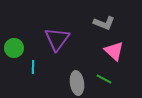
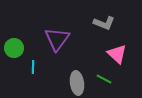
pink triangle: moved 3 px right, 3 px down
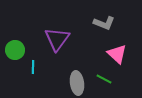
green circle: moved 1 px right, 2 px down
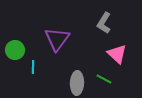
gray L-shape: rotated 100 degrees clockwise
gray ellipse: rotated 10 degrees clockwise
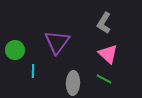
purple triangle: moved 3 px down
pink triangle: moved 9 px left
cyan line: moved 4 px down
gray ellipse: moved 4 px left
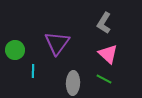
purple triangle: moved 1 px down
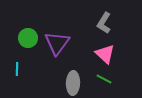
green circle: moved 13 px right, 12 px up
pink triangle: moved 3 px left
cyan line: moved 16 px left, 2 px up
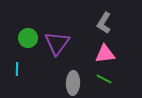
pink triangle: rotated 50 degrees counterclockwise
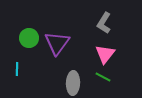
green circle: moved 1 px right
pink triangle: rotated 45 degrees counterclockwise
green line: moved 1 px left, 2 px up
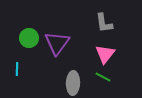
gray L-shape: rotated 40 degrees counterclockwise
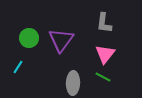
gray L-shape: rotated 15 degrees clockwise
purple triangle: moved 4 px right, 3 px up
cyan line: moved 1 px right, 2 px up; rotated 32 degrees clockwise
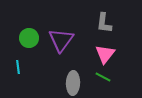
cyan line: rotated 40 degrees counterclockwise
